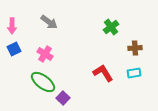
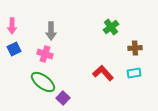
gray arrow: moved 2 px right, 9 px down; rotated 54 degrees clockwise
pink cross: rotated 14 degrees counterclockwise
red L-shape: rotated 10 degrees counterclockwise
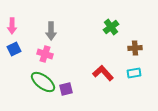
purple square: moved 3 px right, 9 px up; rotated 32 degrees clockwise
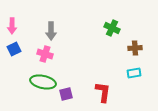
green cross: moved 1 px right, 1 px down; rotated 28 degrees counterclockwise
red L-shape: moved 19 px down; rotated 50 degrees clockwise
green ellipse: rotated 25 degrees counterclockwise
purple square: moved 5 px down
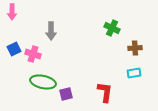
pink arrow: moved 14 px up
pink cross: moved 12 px left
red L-shape: moved 2 px right
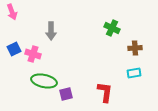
pink arrow: rotated 21 degrees counterclockwise
green ellipse: moved 1 px right, 1 px up
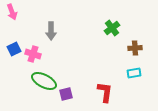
green cross: rotated 28 degrees clockwise
green ellipse: rotated 15 degrees clockwise
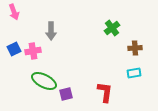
pink arrow: moved 2 px right
pink cross: moved 3 px up; rotated 28 degrees counterclockwise
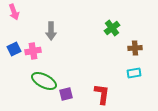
red L-shape: moved 3 px left, 2 px down
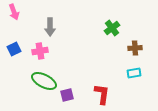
gray arrow: moved 1 px left, 4 px up
pink cross: moved 7 px right
purple square: moved 1 px right, 1 px down
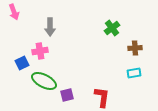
blue square: moved 8 px right, 14 px down
red L-shape: moved 3 px down
